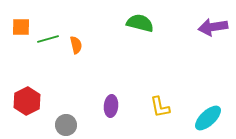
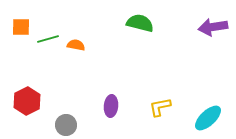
orange semicircle: rotated 66 degrees counterclockwise
yellow L-shape: rotated 90 degrees clockwise
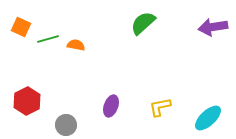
green semicircle: moved 3 px right; rotated 56 degrees counterclockwise
orange square: rotated 24 degrees clockwise
purple ellipse: rotated 15 degrees clockwise
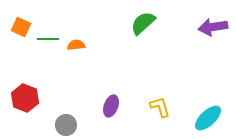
green line: rotated 15 degrees clockwise
orange semicircle: rotated 18 degrees counterclockwise
red hexagon: moved 2 px left, 3 px up; rotated 12 degrees counterclockwise
yellow L-shape: rotated 85 degrees clockwise
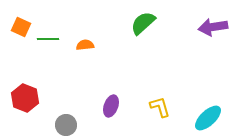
orange semicircle: moved 9 px right
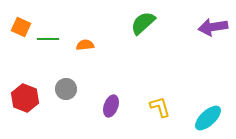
gray circle: moved 36 px up
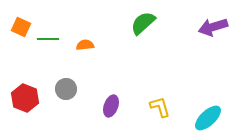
purple arrow: rotated 8 degrees counterclockwise
